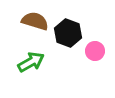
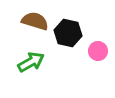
black hexagon: rotated 8 degrees counterclockwise
pink circle: moved 3 px right
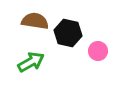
brown semicircle: rotated 8 degrees counterclockwise
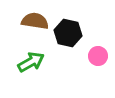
pink circle: moved 5 px down
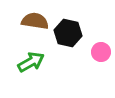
pink circle: moved 3 px right, 4 px up
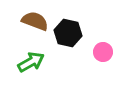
brown semicircle: rotated 12 degrees clockwise
pink circle: moved 2 px right
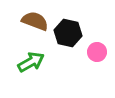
pink circle: moved 6 px left
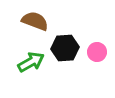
black hexagon: moved 3 px left, 15 px down; rotated 16 degrees counterclockwise
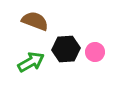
black hexagon: moved 1 px right, 1 px down
pink circle: moved 2 px left
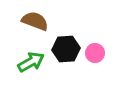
pink circle: moved 1 px down
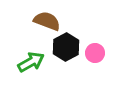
brown semicircle: moved 12 px right
black hexagon: moved 2 px up; rotated 24 degrees counterclockwise
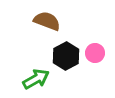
black hexagon: moved 9 px down
green arrow: moved 5 px right, 17 px down
